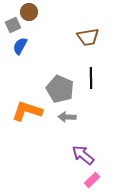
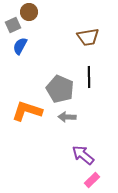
black line: moved 2 px left, 1 px up
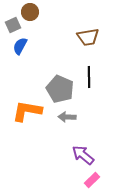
brown circle: moved 1 px right
orange L-shape: rotated 8 degrees counterclockwise
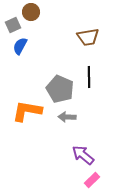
brown circle: moved 1 px right
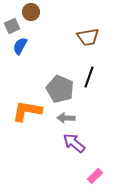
gray square: moved 1 px left, 1 px down
black line: rotated 20 degrees clockwise
gray arrow: moved 1 px left, 1 px down
purple arrow: moved 9 px left, 12 px up
pink rectangle: moved 3 px right, 4 px up
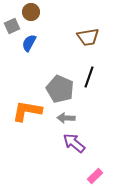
blue semicircle: moved 9 px right, 3 px up
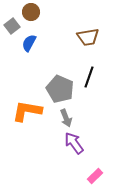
gray square: rotated 14 degrees counterclockwise
gray arrow: rotated 114 degrees counterclockwise
purple arrow: rotated 15 degrees clockwise
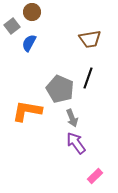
brown circle: moved 1 px right
brown trapezoid: moved 2 px right, 2 px down
black line: moved 1 px left, 1 px down
gray arrow: moved 6 px right
purple arrow: moved 2 px right
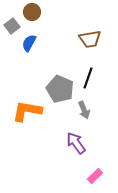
gray arrow: moved 12 px right, 8 px up
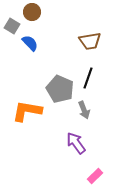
gray square: rotated 21 degrees counterclockwise
brown trapezoid: moved 2 px down
blue semicircle: moved 1 px right; rotated 108 degrees clockwise
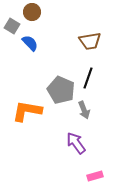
gray pentagon: moved 1 px right, 1 px down
pink rectangle: rotated 28 degrees clockwise
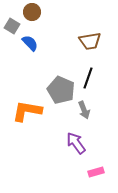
pink rectangle: moved 1 px right, 4 px up
